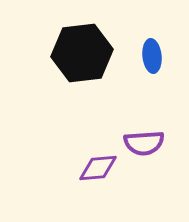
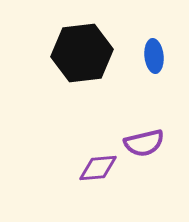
blue ellipse: moved 2 px right
purple semicircle: rotated 9 degrees counterclockwise
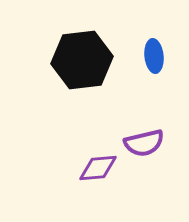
black hexagon: moved 7 px down
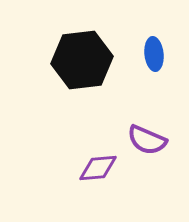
blue ellipse: moved 2 px up
purple semicircle: moved 3 px right, 3 px up; rotated 36 degrees clockwise
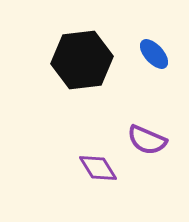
blue ellipse: rotated 36 degrees counterclockwise
purple diamond: rotated 63 degrees clockwise
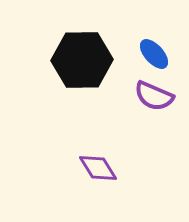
black hexagon: rotated 6 degrees clockwise
purple semicircle: moved 7 px right, 44 px up
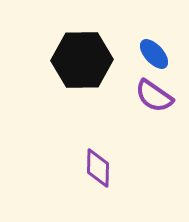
purple semicircle: rotated 12 degrees clockwise
purple diamond: rotated 33 degrees clockwise
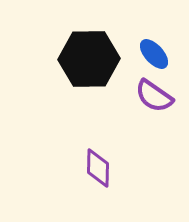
black hexagon: moved 7 px right, 1 px up
